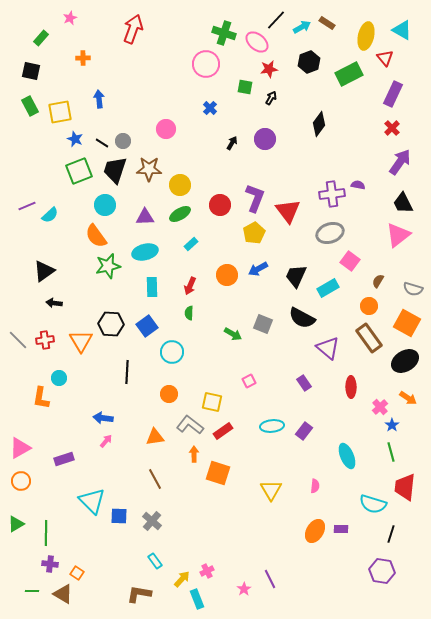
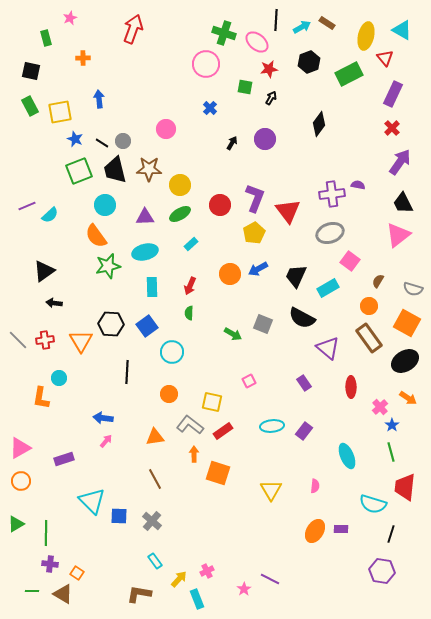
black line at (276, 20): rotated 40 degrees counterclockwise
green rectangle at (41, 38): moved 5 px right; rotated 56 degrees counterclockwise
black trapezoid at (115, 170): rotated 32 degrees counterclockwise
orange circle at (227, 275): moved 3 px right, 1 px up
yellow arrow at (182, 579): moved 3 px left
purple line at (270, 579): rotated 36 degrees counterclockwise
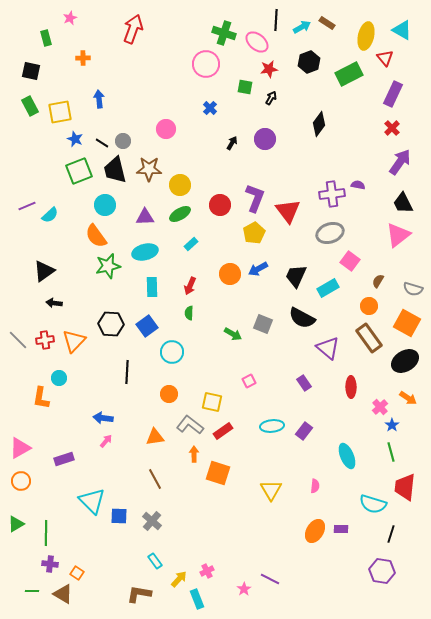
orange triangle at (81, 341): moved 7 px left; rotated 15 degrees clockwise
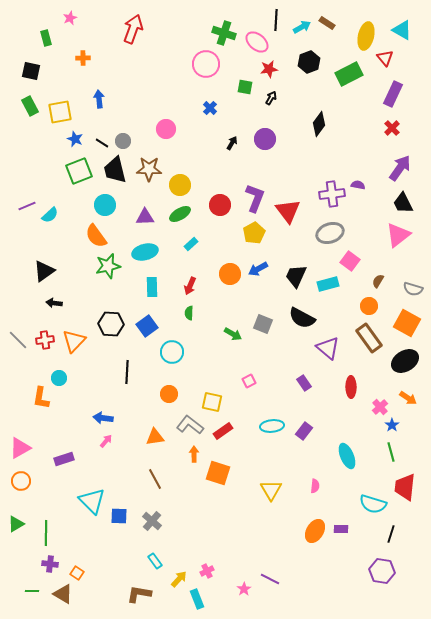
purple arrow at (400, 162): moved 6 px down
cyan rectangle at (328, 288): moved 4 px up; rotated 15 degrees clockwise
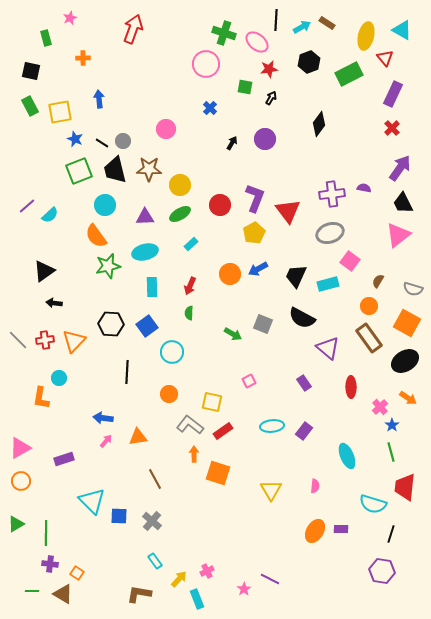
purple semicircle at (358, 185): moved 6 px right, 3 px down
purple line at (27, 206): rotated 18 degrees counterclockwise
orange triangle at (155, 437): moved 17 px left
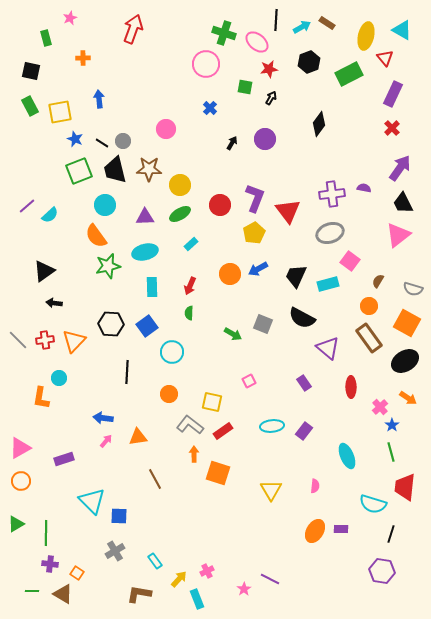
gray cross at (152, 521): moved 37 px left, 30 px down; rotated 18 degrees clockwise
